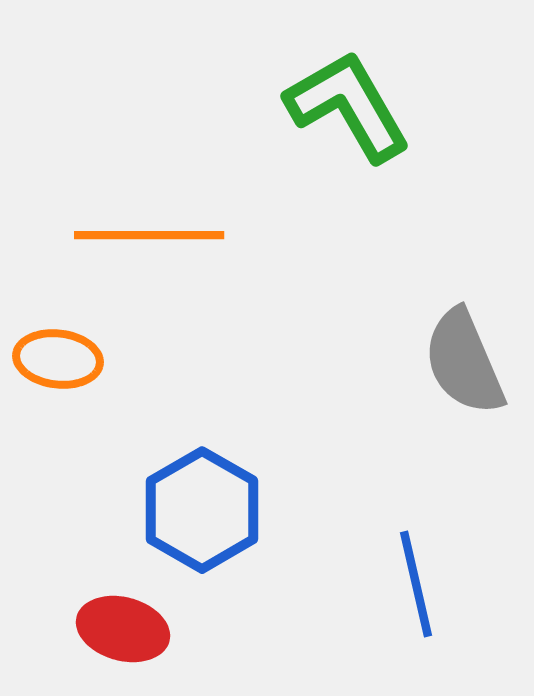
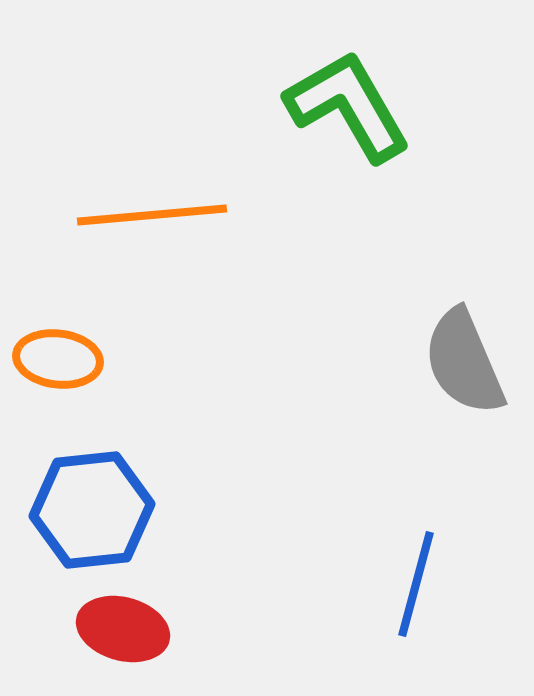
orange line: moved 3 px right, 20 px up; rotated 5 degrees counterclockwise
blue hexagon: moved 110 px left; rotated 24 degrees clockwise
blue line: rotated 28 degrees clockwise
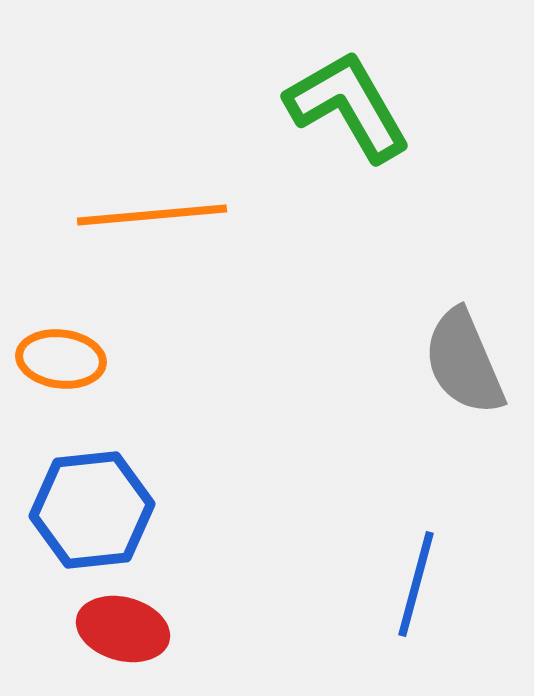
orange ellipse: moved 3 px right
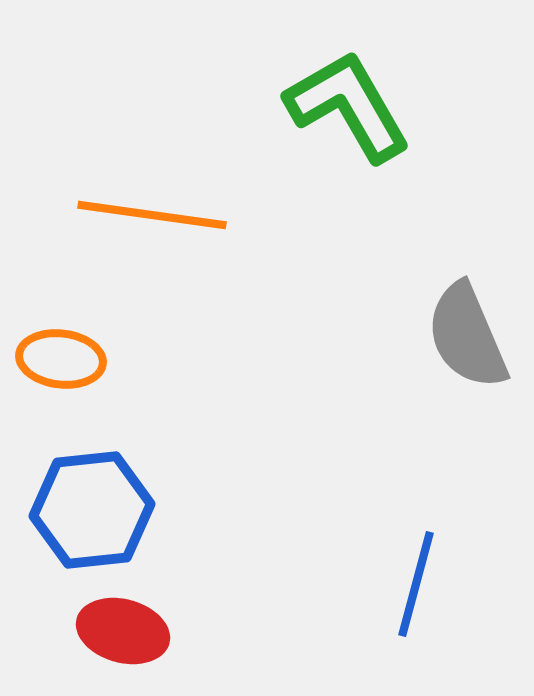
orange line: rotated 13 degrees clockwise
gray semicircle: moved 3 px right, 26 px up
red ellipse: moved 2 px down
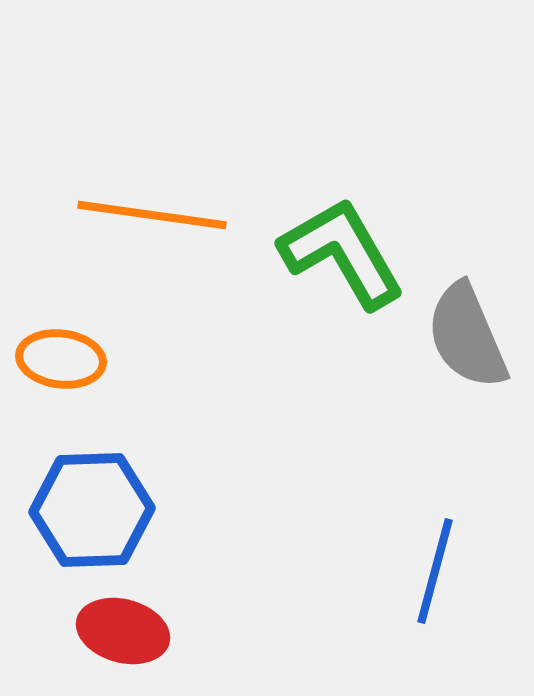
green L-shape: moved 6 px left, 147 px down
blue hexagon: rotated 4 degrees clockwise
blue line: moved 19 px right, 13 px up
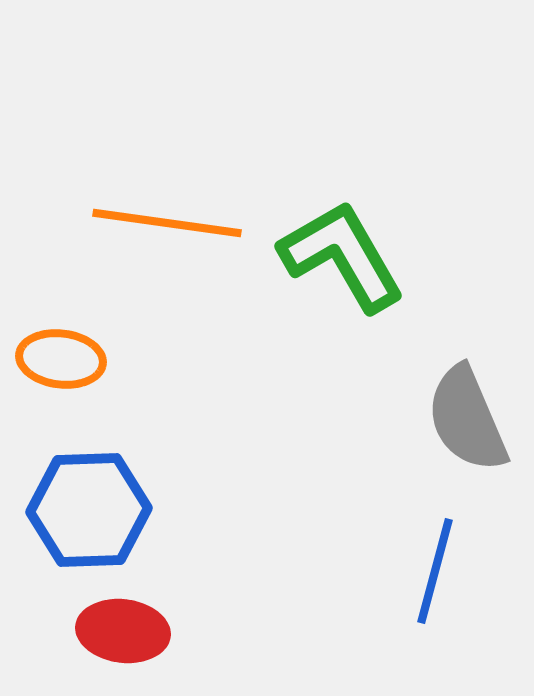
orange line: moved 15 px right, 8 px down
green L-shape: moved 3 px down
gray semicircle: moved 83 px down
blue hexagon: moved 3 px left
red ellipse: rotated 8 degrees counterclockwise
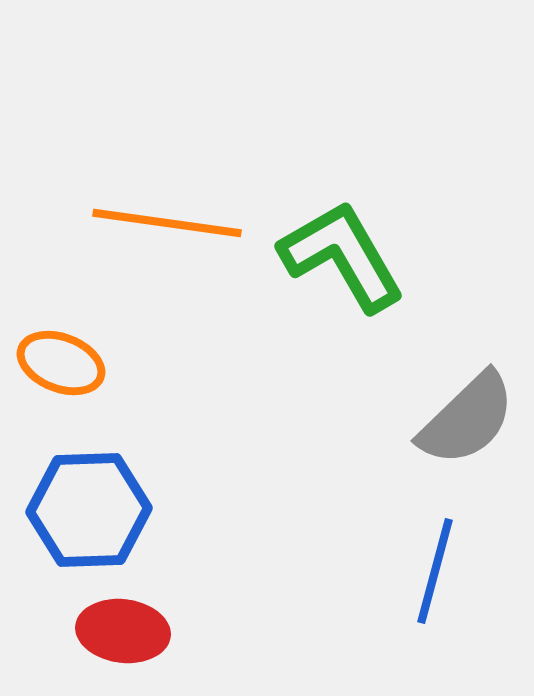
orange ellipse: moved 4 px down; rotated 14 degrees clockwise
gray semicircle: rotated 111 degrees counterclockwise
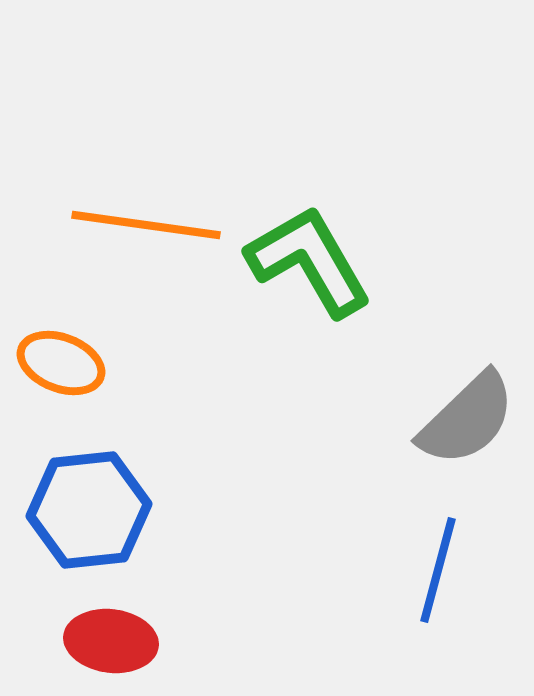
orange line: moved 21 px left, 2 px down
green L-shape: moved 33 px left, 5 px down
blue hexagon: rotated 4 degrees counterclockwise
blue line: moved 3 px right, 1 px up
red ellipse: moved 12 px left, 10 px down
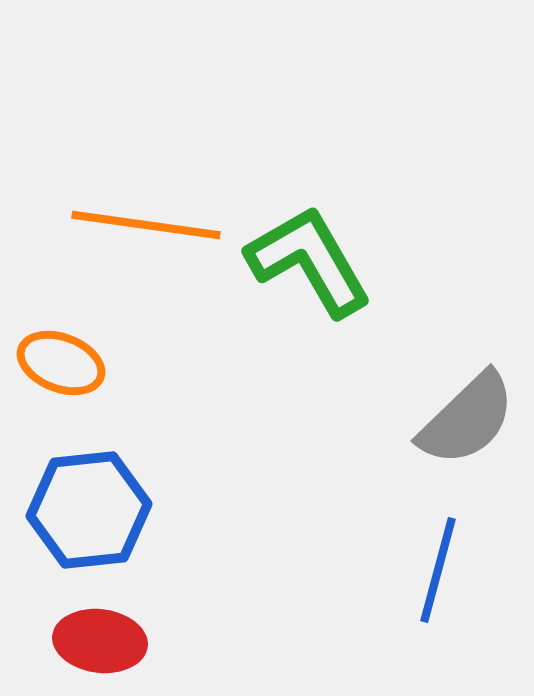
red ellipse: moved 11 px left
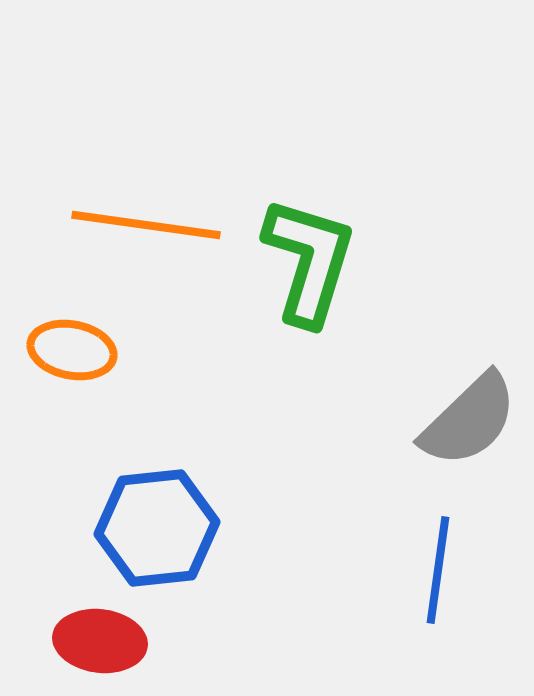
green L-shape: rotated 47 degrees clockwise
orange ellipse: moved 11 px right, 13 px up; rotated 10 degrees counterclockwise
gray semicircle: moved 2 px right, 1 px down
blue hexagon: moved 68 px right, 18 px down
blue line: rotated 7 degrees counterclockwise
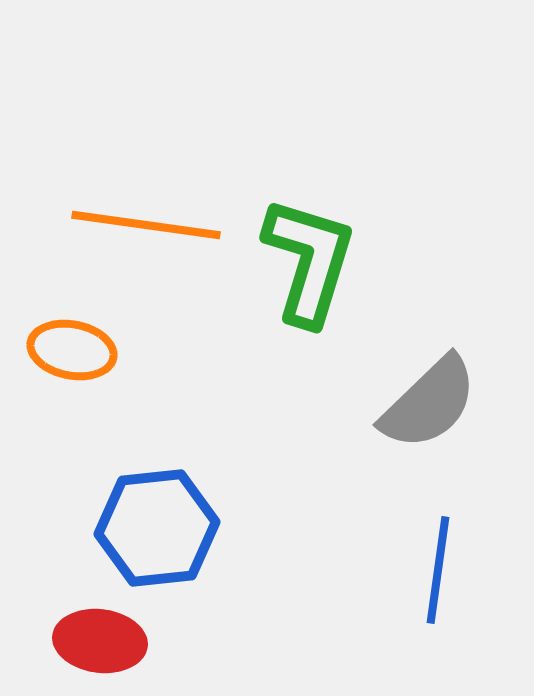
gray semicircle: moved 40 px left, 17 px up
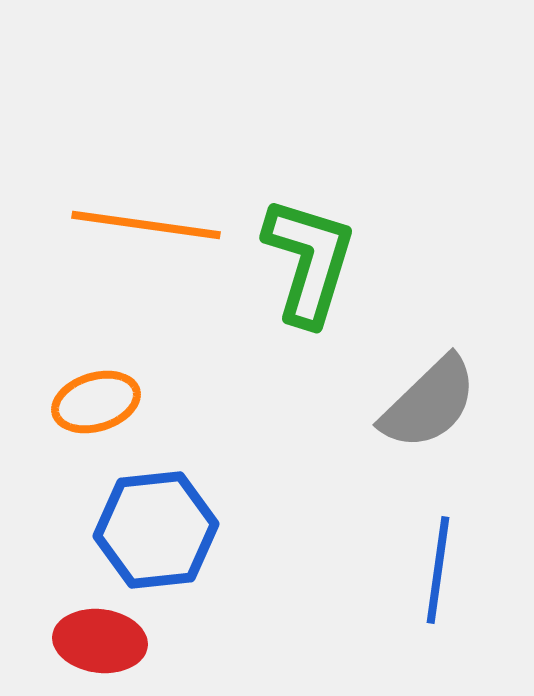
orange ellipse: moved 24 px right, 52 px down; rotated 28 degrees counterclockwise
blue hexagon: moved 1 px left, 2 px down
